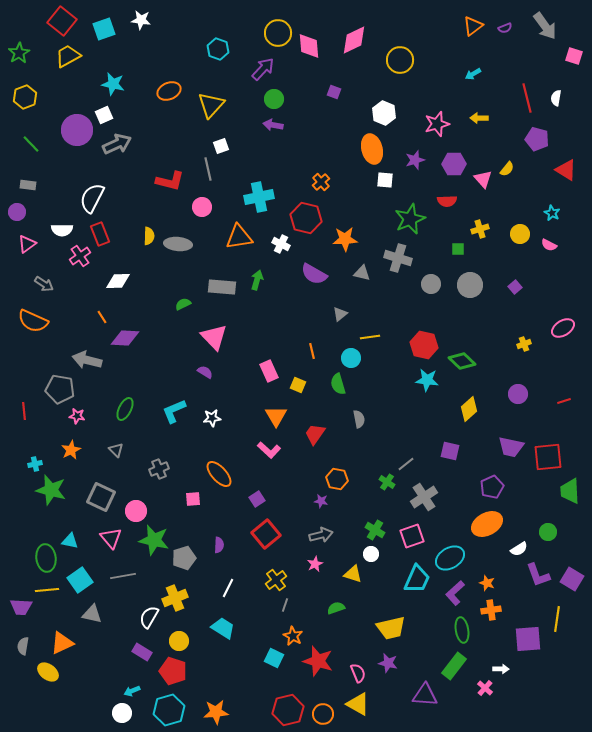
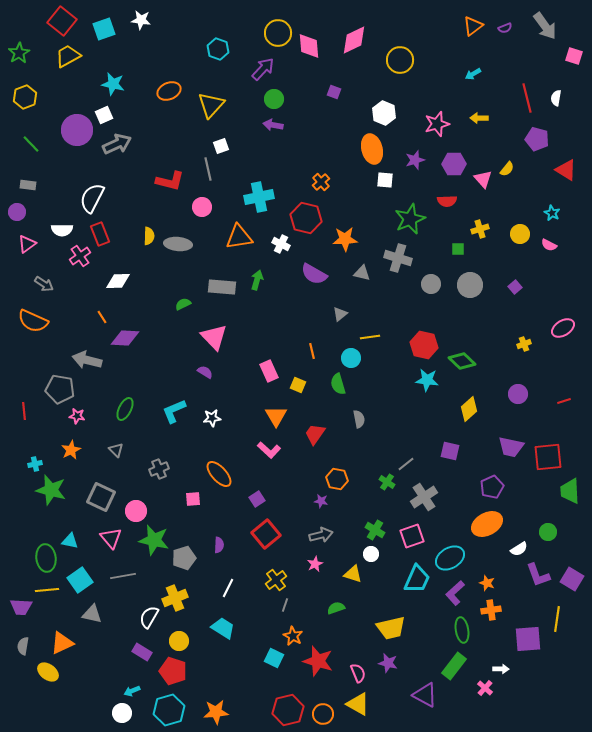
purple triangle at (425, 695): rotated 24 degrees clockwise
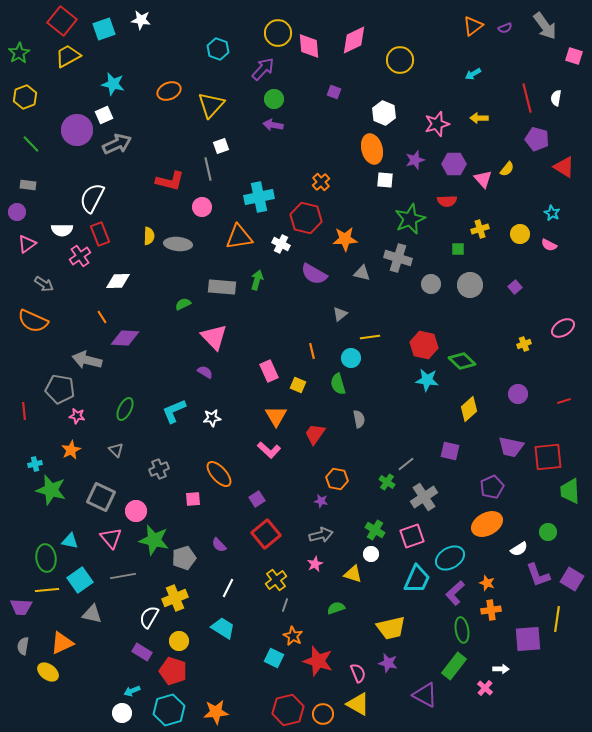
red triangle at (566, 170): moved 2 px left, 3 px up
purple semicircle at (219, 545): rotated 133 degrees clockwise
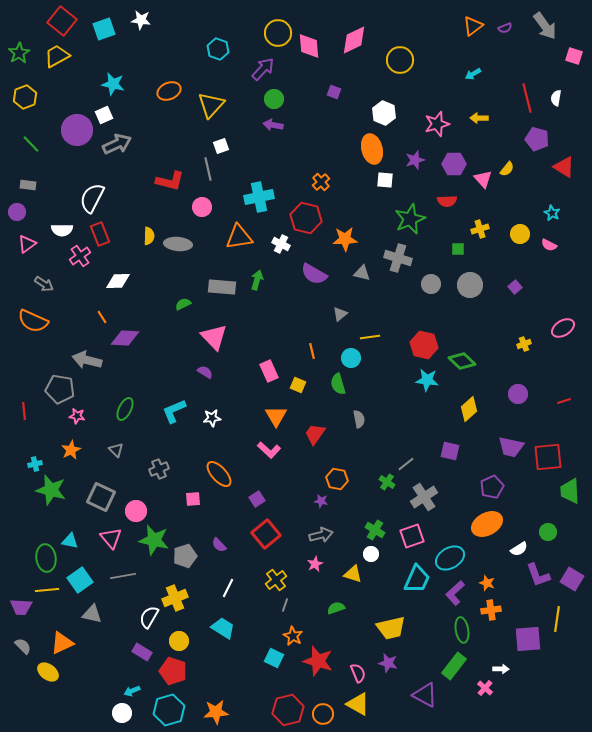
yellow trapezoid at (68, 56): moved 11 px left
gray pentagon at (184, 558): moved 1 px right, 2 px up
gray semicircle at (23, 646): rotated 126 degrees clockwise
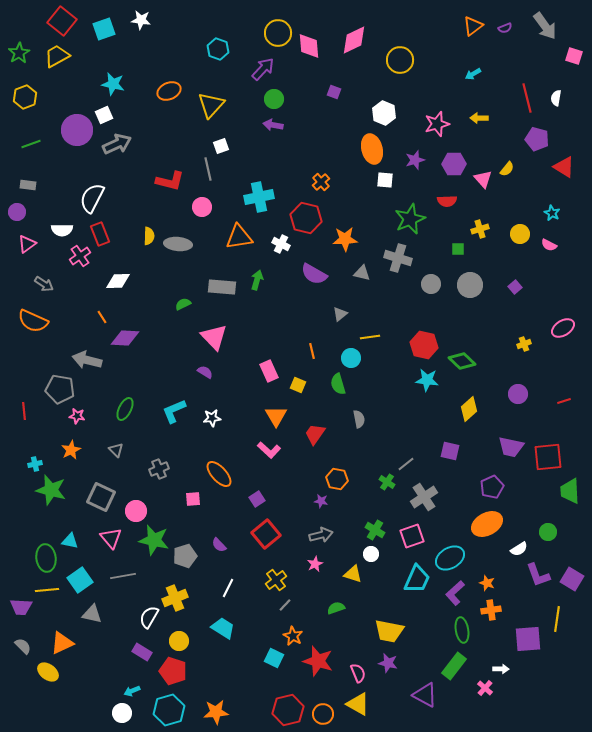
green line at (31, 144): rotated 66 degrees counterclockwise
gray line at (285, 605): rotated 24 degrees clockwise
yellow trapezoid at (391, 628): moved 2 px left, 3 px down; rotated 24 degrees clockwise
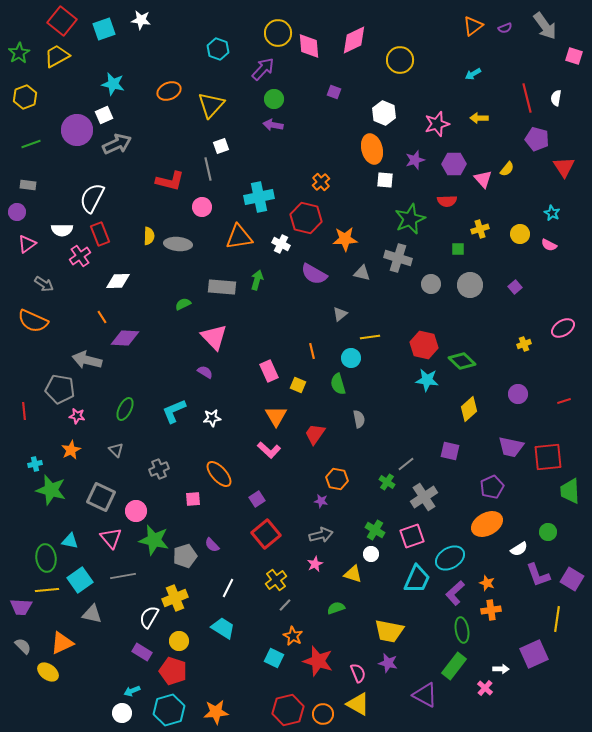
red triangle at (564, 167): rotated 25 degrees clockwise
purple semicircle at (219, 545): moved 7 px left
purple square at (528, 639): moved 6 px right, 15 px down; rotated 20 degrees counterclockwise
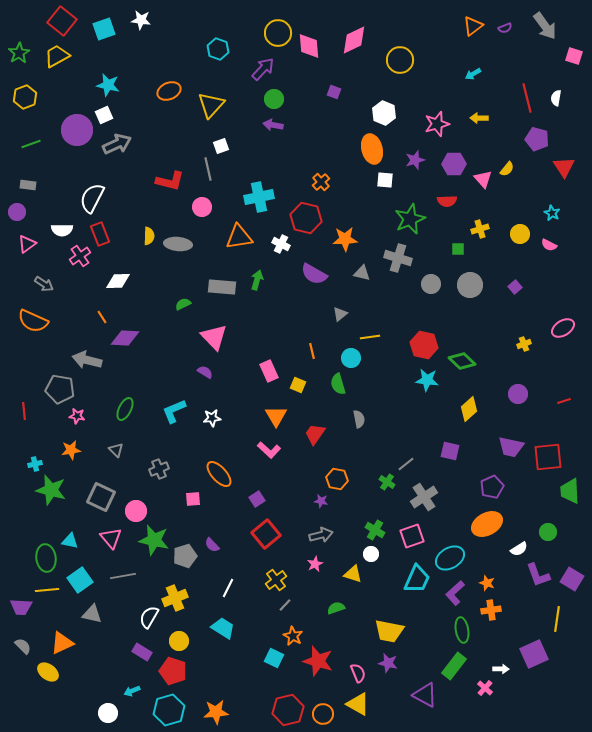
cyan star at (113, 84): moved 5 px left, 1 px down
orange star at (71, 450): rotated 18 degrees clockwise
white circle at (122, 713): moved 14 px left
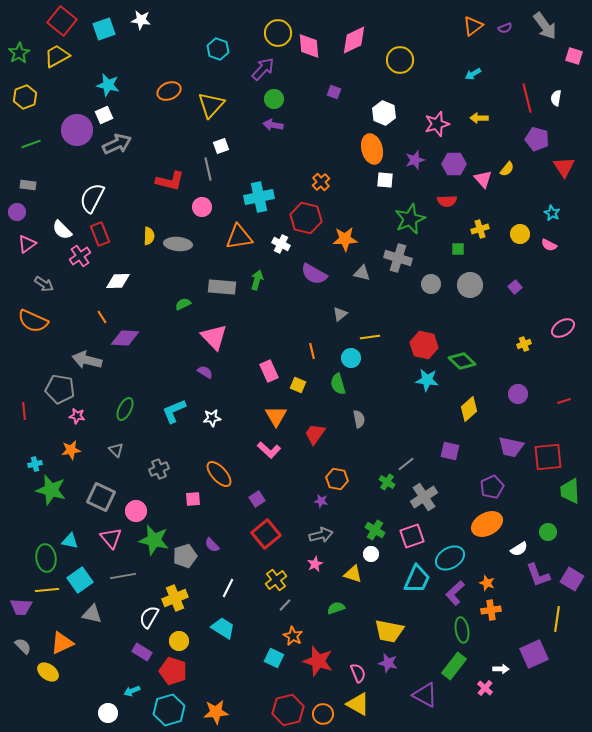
white semicircle at (62, 230): rotated 45 degrees clockwise
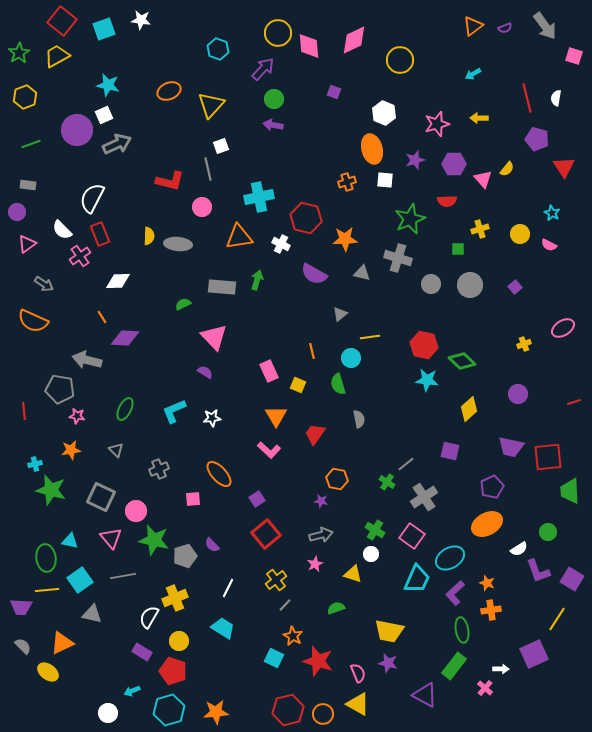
orange cross at (321, 182): moved 26 px right; rotated 24 degrees clockwise
red line at (564, 401): moved 10 px right, 1 px down
pink square at (412, 536): rotated 35 degrees counterclockwise
purple L-shape at (538, 575): moved 4 px up
yellow line at (557, 619): rotated 25 degrees clockwise
